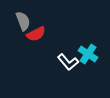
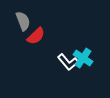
red semicircle: moved 2 px down; rotated 18 degrees counterclockwise
cyan cross: moved 5 px left, 4 px down
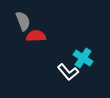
red semicircle: rotated 138 degrees counterclockwise
white L-shape: moved 10 px down
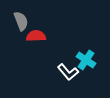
gray semicircle: moved 2 px left
cyan cross: moved 3 px right, 2 px down
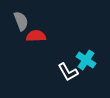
white L-shape: rotated 10 degrees clockwise
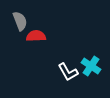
gray semicircle: moved 1 px left
cyan cross: moved 5 px right, 6 px down
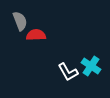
red semicircle: moved 1 px up
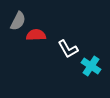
gray semicircle: moved 2 px left; rotated 48 degrees clockwise
white L-shape: moved 23 px up
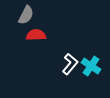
gray semicircle: moved 8 px right, 6 px up
white L-shape: moved 2 px right, 15 px down; rotated 110 degrees counterclockwise
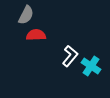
white L-shape: moved 8 px up
